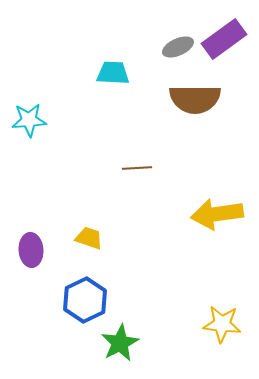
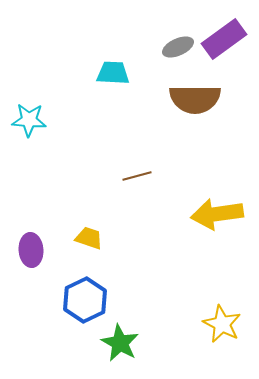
cyan star: rotated 8 degrees clockwise
brown line: moved 8 px down; rotated 12 degrees counterclockwise
yellow star: rotated 21 degrees clockwise
green star: rotated 15 degrees counterclockwise
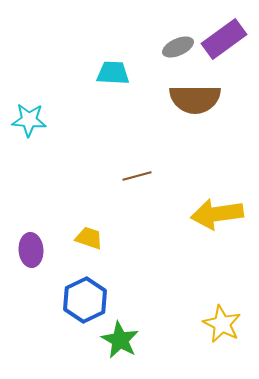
green star: moved 3 px up
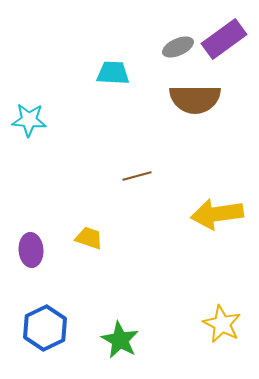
blue hexagon: moved 40 px left, 28 px down
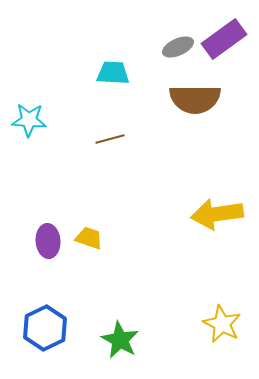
brown line: moved 27 px left, 37 px up
purple ellipse: moved 17 px right, 9 px up
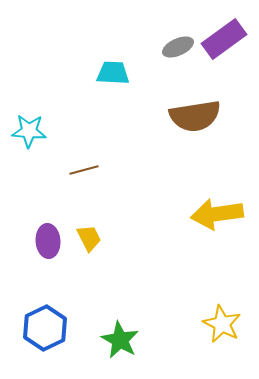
brown semicircle: moved 17 px down; rotated 9 degrees counterclockwise
cyan star: moved 11 px down
brown line: moved 26 px left, 31 px down
yellow trapezoid: rotated 44 degrees clockwise
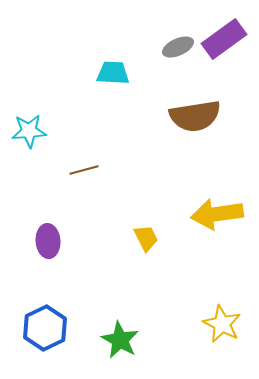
cyan star: rotated 8 degrees counterclockwise
yellow trapezoid: moved 57 px right
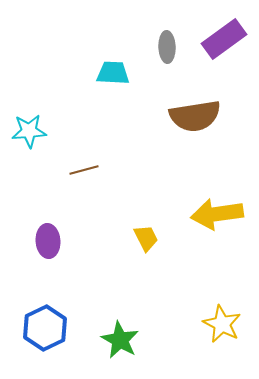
gray ellipse: moved 11 px left; rotated 68 degrees counterclockwise
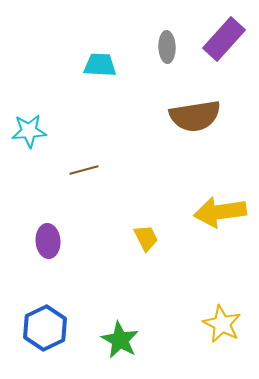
purple rectangle: rotated 12 degrees counterclockwise
cyan trapezoid: moved 13 px left, 8 px up
yellow arrow: moved 3 px right, 2 px up
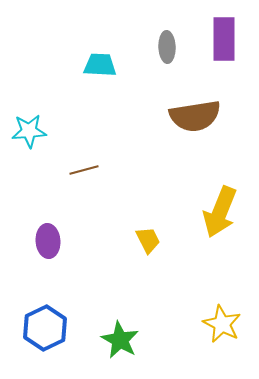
purple rectangle: rotated 42 degrees counterclockwise
yellow arrow: rotated 60 degrees counterclockwise
yellow trapezoid: moved 2 px right, 2 px down
